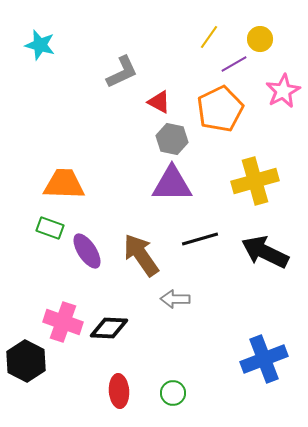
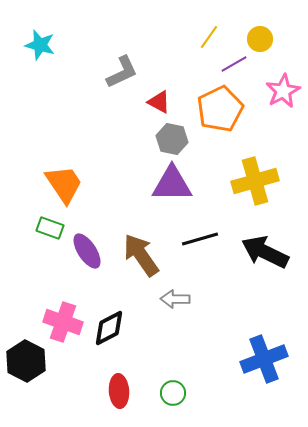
orange trapezoid: rotated 54 degrees clockwise
black diamond: rotated 30 degrees counterclockwise
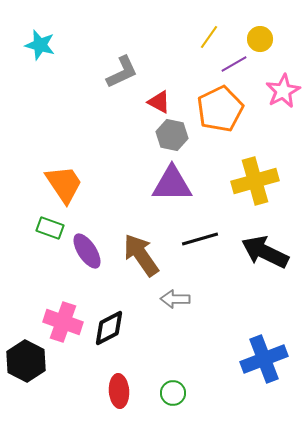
gray hexagon: moved 4 px up
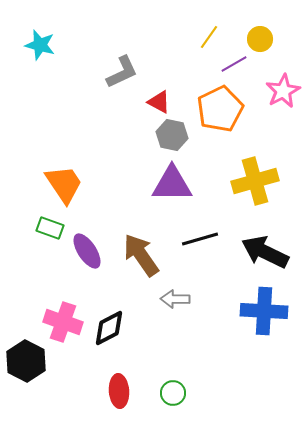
blue cross: moved 48 px up; rotated 24 degrees clockwise
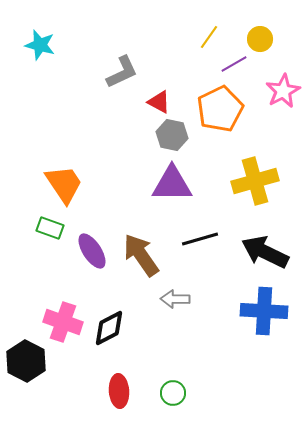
purple ellipse: moved 5 px right
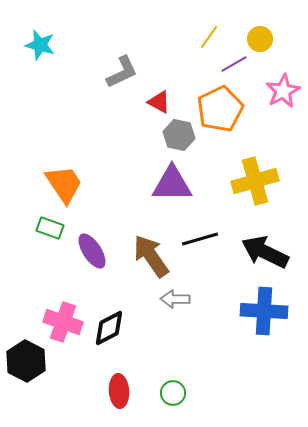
gray hexagon: moved 7 px right
brown arrow: moved 10 px right, 1 px down
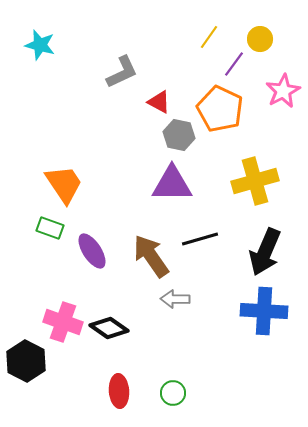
purple line: rotated 24 degrees counterclockwise
orange pentagon: rotated 21 degrees counterclockwise
black arrow: rotated 93 degrees counterclockwise
black diamond: rotated 63 degrees clockwise
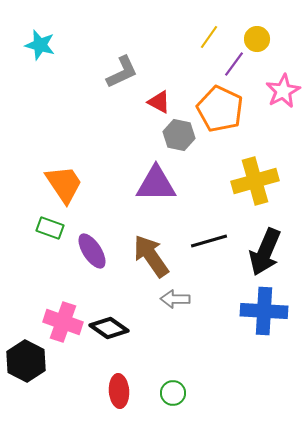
yellow circle: moved 3 px left
purple triangle: moved 16 px left
black line: moved 9 px right, 2 px down
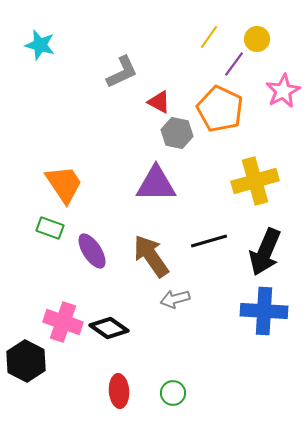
gray hexagon: moved 2 px left, 2 px up
gray arrow: rotated 16 degrees counterclockwise
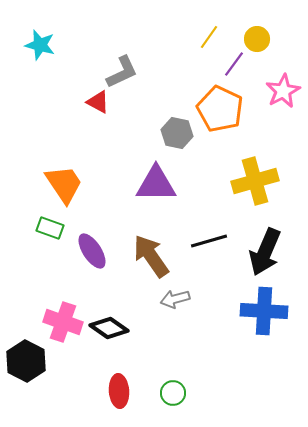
red triangle: moved 61 px left
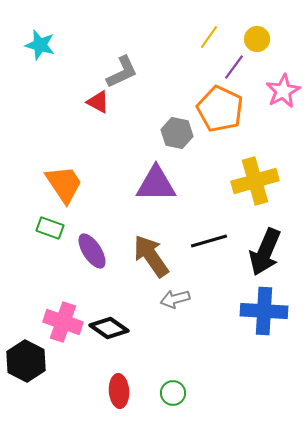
purple line: moved 3 px down
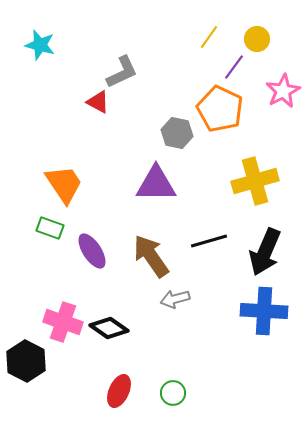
red ellipse: rotated 28 degrees clockwise
